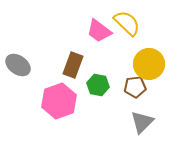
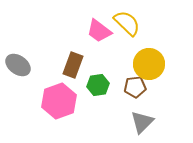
green hexagon: rotated 20 degrees counterclockwise
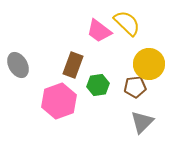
gray ellipse: rotated 25 degrees clockwise
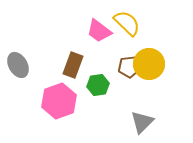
brown pentagon: moved 6 px left, 20 px up
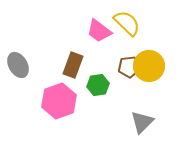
yellow circle: moved 2 px down
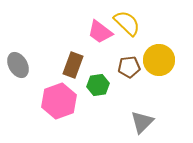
pink trapezoid: moved 1 px right, 1 px down
yellow circle: moved 10 px right, 6 px up
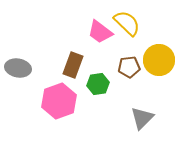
gray ellipse: moved 3 px down; rotated 50 degrees counterclockwise
green hexagon: moved 1 px up
gray triangle: moved 4 px up
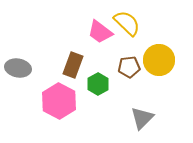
green hexagon: rotated 20 degrees counterclockwise
pink hexagon: rotated 12 degrees counterclockwise
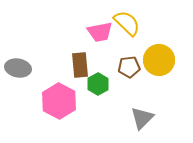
pink trapezoid: rotated 48 degrees counterclockwise
brown rectangle: moved 7 px right; rotated 25 degrees counterclockwise
